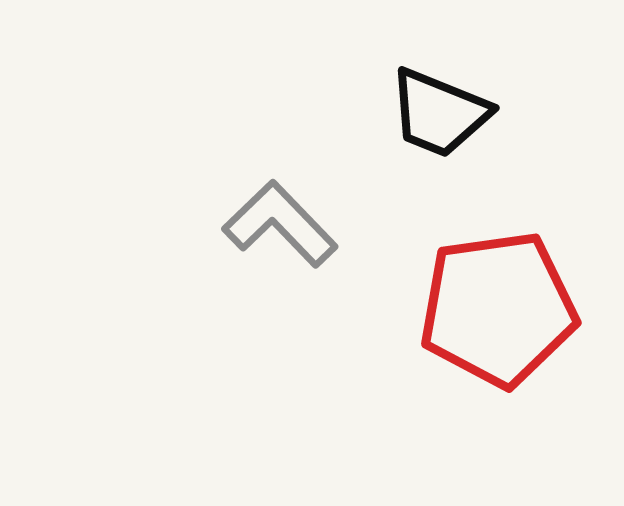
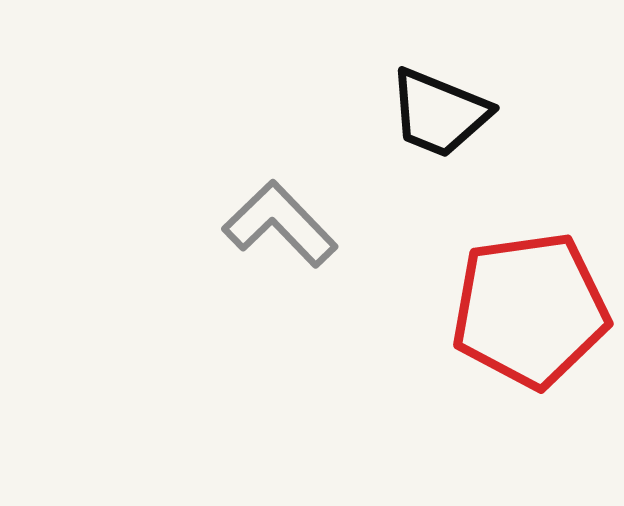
red pentagon: moved 32 px right, 1 px down
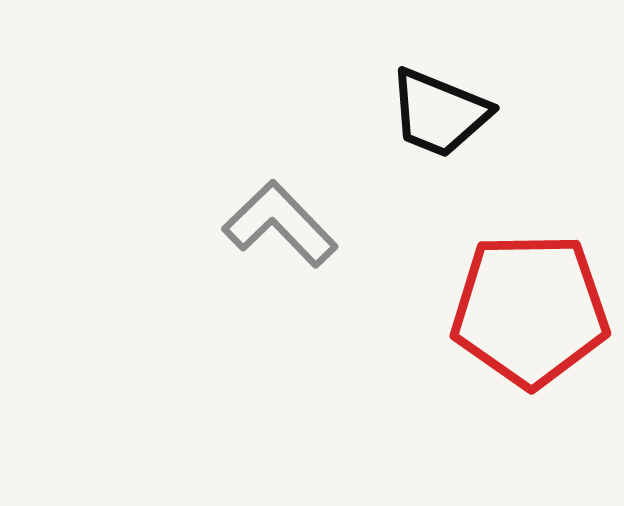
red pentagon: rotated 7 degrees clockwise
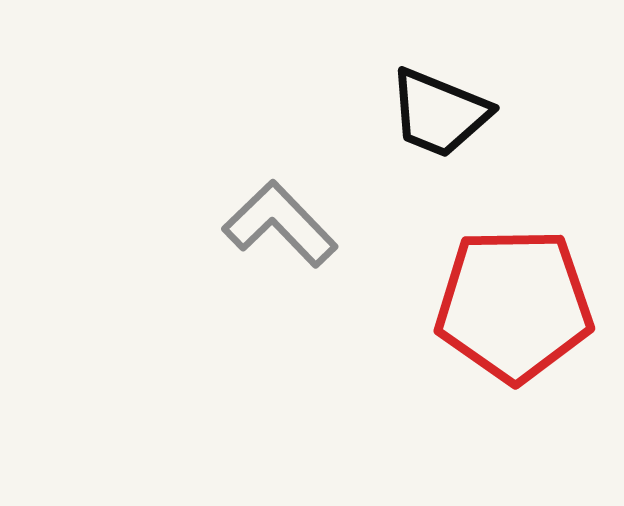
red pentagon: moved 16 px left, 5 px up
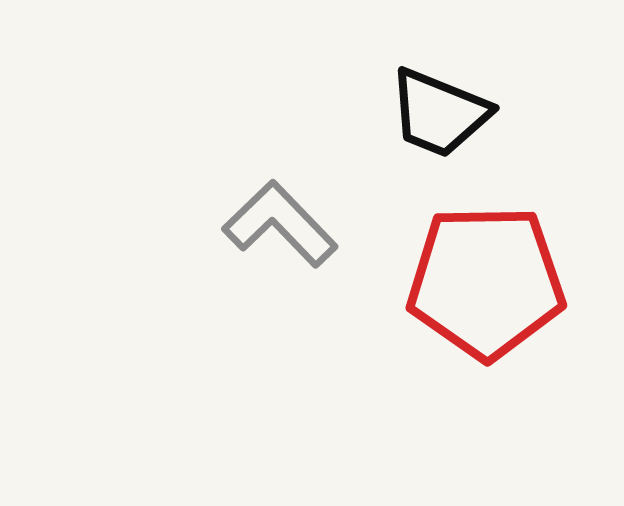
red pentagon: moved 28 px left, 23 px up
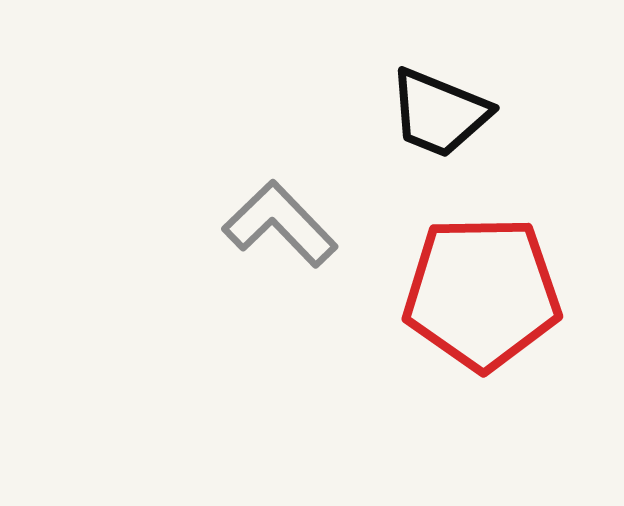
red pentagon: moved 4 px left, 11 px down
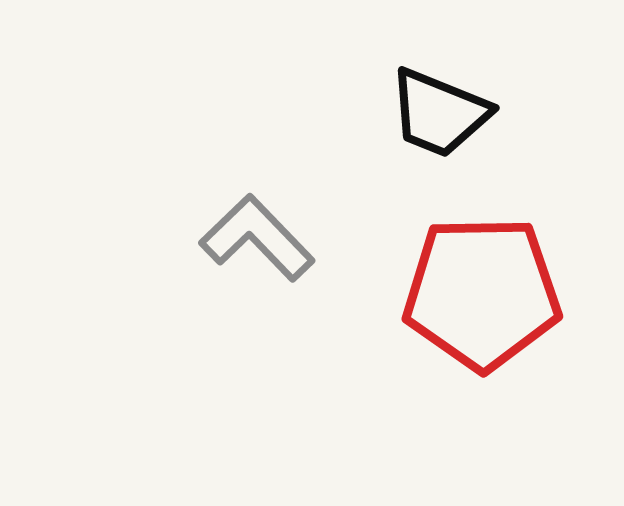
gray L-shape: moved 23 px left, 14 px down
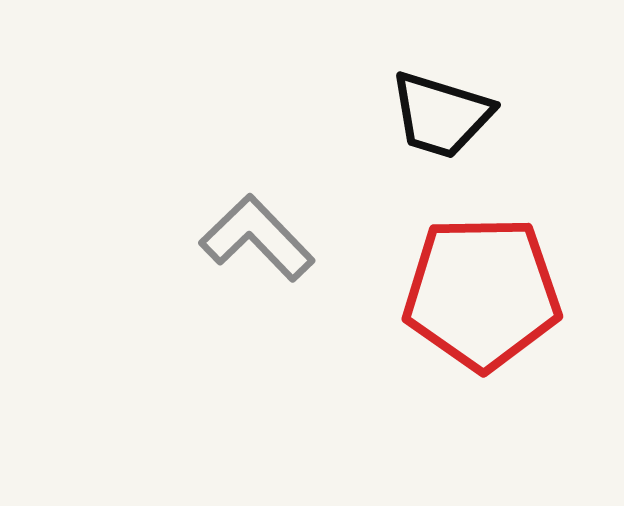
black trapezoid: moved 2 px right, 2 px down; rotated 5 degrees counterclockwise
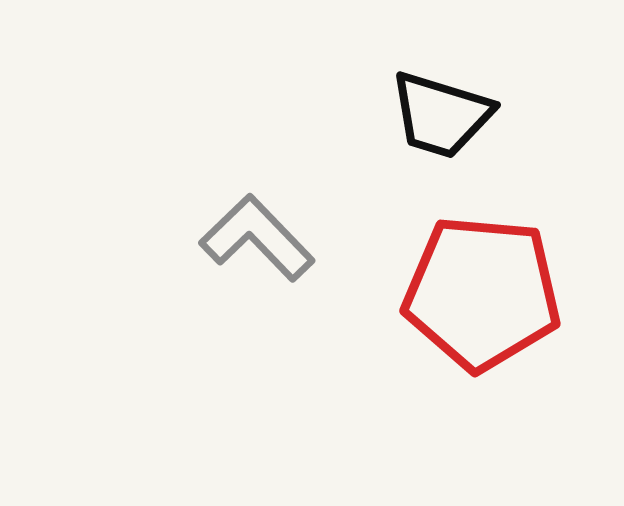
red pentagon: rotated 6 degrees clockwise
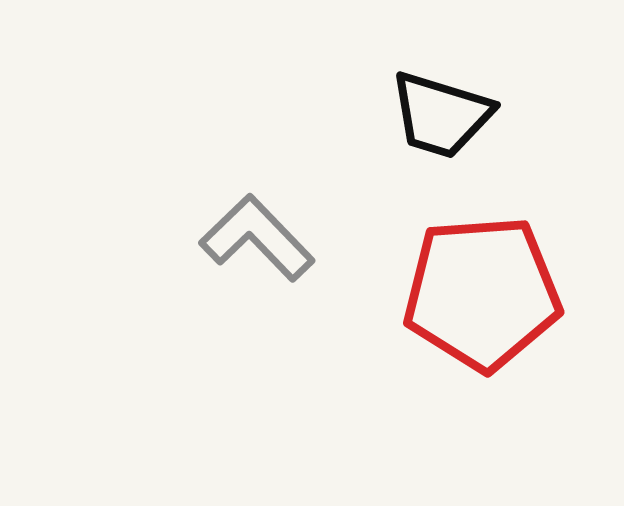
red pentagon: rotated 9 degrees counterclockwise
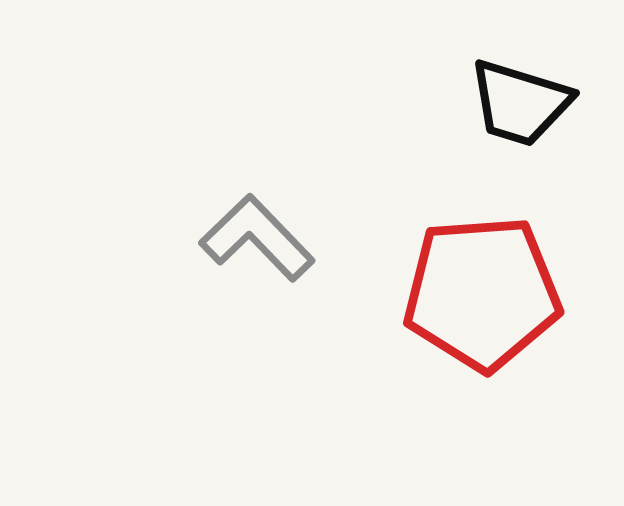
black trapezoid: moved 79 px right, 12 px up
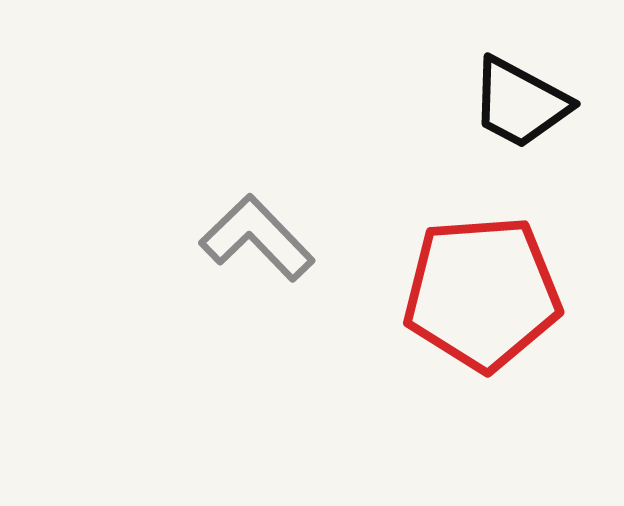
black trapezoid: rotated 11 degrees clockwise
